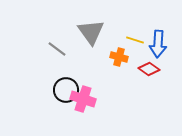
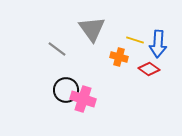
gray triangle: moved 1 px right, 3 px up
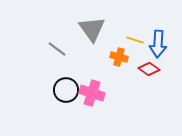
pink cross: moved 9 px right, 6 px up
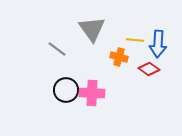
yellow line: rotated 12 degrees counterclockwise
pink cross: rotated 15 degrees counterclockwise
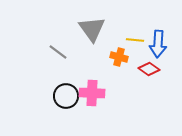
gray line: moved 1 px right, 3 px down
black circle: moved 6 px down
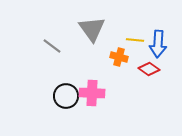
gray line: moved 6 px left, 6 px up
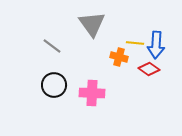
gray triangle: moved 5 px up
yellow line: moved 3 px down
blue arrow: moved 2 px left, 1 px down
black circle: moved 12 px left, 11 px up
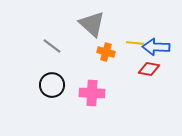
gray triangle: rotated 12 degrees counterclockwise
blue arrow: moved 2 px down; rotated 88 degrees clockwise
orange cross: moved 13 px left, 5 px up
red diamond: rotated 25 degrees counterclockwise
black circle: moved 2 px left
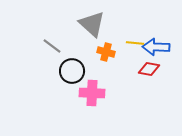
black circle: moved 20 px right, 14 px up
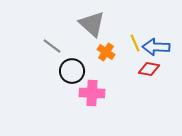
yellow line: rotated 60 degrees clockwise
orange cross: rotated 18 degrees clockwise
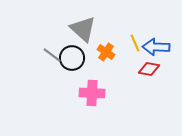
gray triangle: moved 9 px left, 5 px down
gray line: moved 9 px down
black circle: moved 13 px up
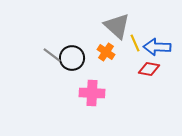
gray triangle: moved 34 px right, 3 px up
blue arrow: moved 1 px right
